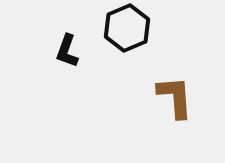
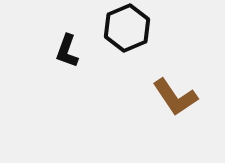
brown L-shape: rotated 150 degrees clockwise
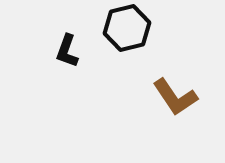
black hexagon: rotated 9 degrees clockwise
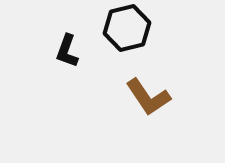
brown L-shape: moved 27 px left
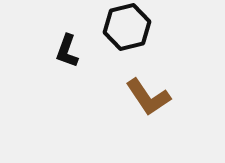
black hexagon: moved 1 px up
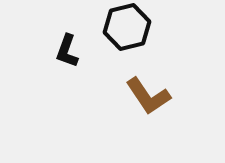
brown L-shape: moved 1 px up
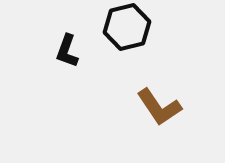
brown L-shape: moved 11 px right, 11 px down
